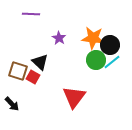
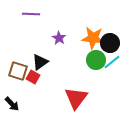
black circle: moved 2 px up
black triangle: rotated 42 degrees clockwise
red triangle: moved 2 px right, 1 px down
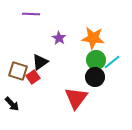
black circle: moved 15 px left, 34 px down
red square: rotated 24 degrees clockwise
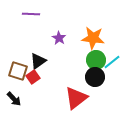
black triangle: moved 2 px left, 1 px up
red triangle: rotated 15 degrees clockwise
black arrow: moved 2 px right, 5 px up
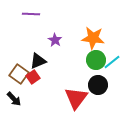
purple star: moved 4 px left, 2 px down
black triangle: rotated 12 degrees clockwise
brown square: moved 1 px right, 3 px down; rotated 18 degrees clockwise
black circle: moved 3 px right, 8 px down
red triangle: rotated 15 degrees counterclockwise
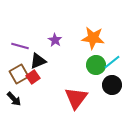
purple line: moved 11 px left, 32 px down; rotated 12 degrees clockwise
green circle: moved 5 px down
brown square: rotated 24 degrees clockwise
black circle: moved 14 px right
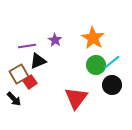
orange star: rotated 25 degrees clockwise
purple line: moved 7 px right; rotated 24 degrees counterclockwise
red square: moved 3 px left, 5 px down
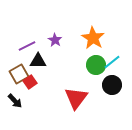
purple line: rotated 18 degrees counterclockwise
black triangle: rotated 24 degrees clockwise
black arrow: moved 1 px right, 2 px down
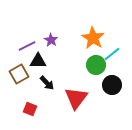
purple star: moved 4 px left
cyan line: moved 8 px up
red square: moved 27 px down; rotated 32 degrees counterclockwise
black arrow: moved 32 px right, 18 px up
